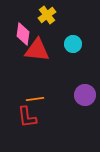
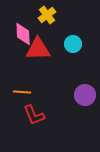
pink diamond: rotated 10 degrees counterclockwise
red triangle: moved 1 px right, 1 px up; rotated 8 degrees counterclockwise
orange line: moved 13 px left, 7 px up; rotated 12 degrees clockwise
red L-shape: moved 7 px right, 2 px up; rotated 15 degrees counterclockwise
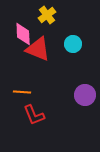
red triangle: rotated 24 degrees clockwise
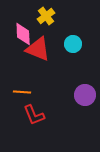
yellow cross: moved 1 px left, 1 px down
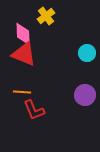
cyan circle: moved 14 px right, 9 px down
red triangle: moved 14 px left, 5 px down
red L-shape: moved 5 px up
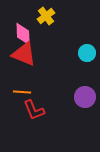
purple circle: moved 2 px down
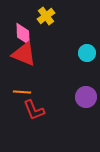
purple circle: moved 1 px right
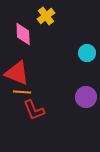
red triangle: moved 7 px left, 19 px down
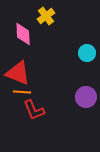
red triangle: moved 1 px right
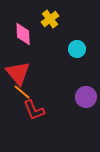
yellow cross: moved 4 px right, 3 px down
cyan circle: moved 10 px left, 4 px up
red triangle: rotated 28 degrees clockwise
orange line: rotated 36 degrees clockwise
